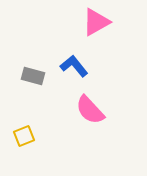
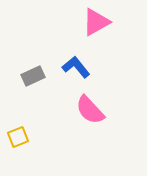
blue L-shape: moved 2 px right, 1 px down
gray rectangle: rotated 40 degrees counterclockwise
yellow square: moved 6 px left, 1 px down
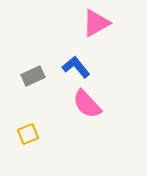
pink triangle: moved 1 px down
pink semicircle: moved 3 px left, 6 px up
yellow square: moved 10 px right, 3 px up
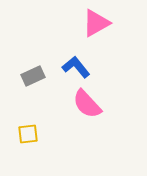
yellow square: rotated 15 degrees clockwise
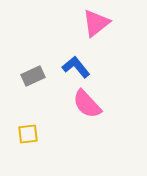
pink triangle: rotated 8 degrees counterclockwise
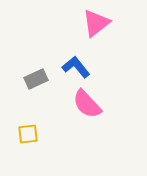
gray rectangle: moved 3 px right, 3 px down
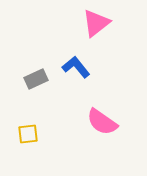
pink semicircle: moved 15 px right, 18 px down; rotated 12 degrees counterclockwise
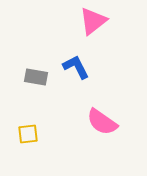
pink triangle: moved 3 px left, 2 px up
blue L-shape: rotated 12 degrees clockwise
gray rectangle: moved 2 px up; rotated 35 degrees clockwise
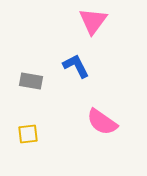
pink triangle: rotated 16 degrees counterclockwise
blue L-shape: moved 1 px up
gray rectangle: moved 5 px left, 4 px down
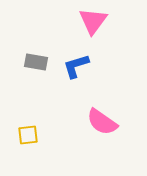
blue L-shape: rotated 80 degrees counterclockwise
gray rectangle: moved 5 px right, 19 px up
yellow square: moved 1 px down
